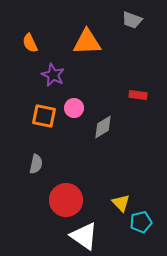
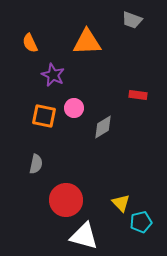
white triangle: rotated 20 degrees counterclockwise
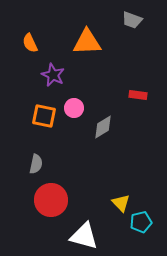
red circle: moved 15 px left
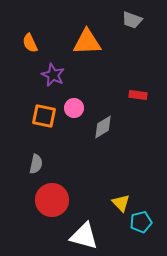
red circle: moved 1 px right
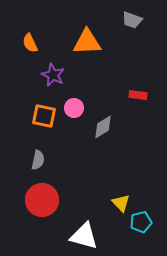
gray semicircle: moved 2 px right, 4 px up
red circle: moved 10 px left
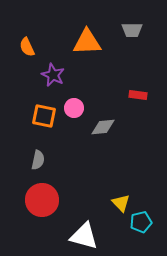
gray trapezoid: moved 10 px down; rotated 20 degrees counterclockwise
orange semicircle: moved 3 px left, 4 px down
gray diamond: rotated 25 degrees clockwise
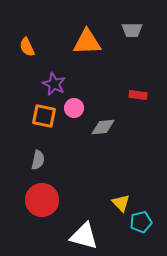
purple star: moved 1 px right, 9 px down
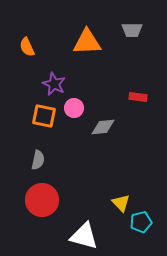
red rectangle: moved 2 px down
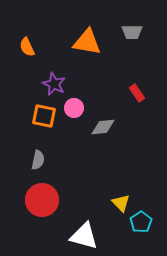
gray trapezoid: moved 2 px down
orange triangle: rotated 12 degrees clockwise
red rectangle: moved 1 px left, 4 px up; rotated 48 degrees clockwise
cyan pentagon: rotated 20 degrees counterclockwise
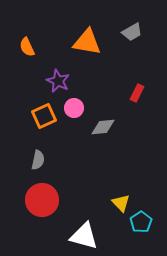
gray trapezoid: rotated 30 degrees counterclockwise
purple star: moved 4 px right, 3 px up
red rectangle: rotated 60 degrees clockwise
orange square: rotated 35 degrees counterclockwise
